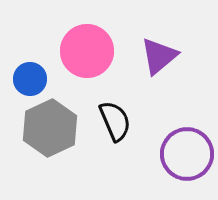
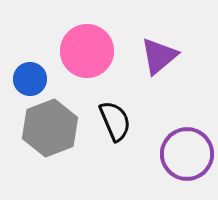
gray hexagon: rotated 4 degrees clockwise
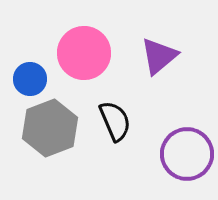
pink circle: moved 3 px left, 2 px down
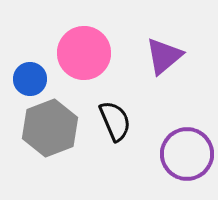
purple triangle: moved 5 px right
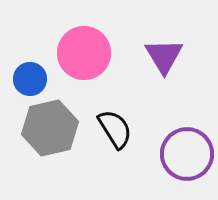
purple triangle: rotated 21 degrees counterclockwise
black semicircle: moved 8 px down; rotated 9 degrees counterclockwise
gray hexagon: rotated 8 degrees clockwise
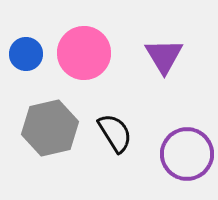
blue circle: moved 4 px left, 25 px up
black semicircle: moved 4 px down
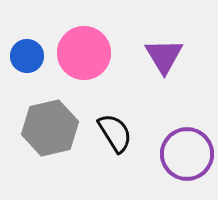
blue circle: moved 1 px right, 2 px down
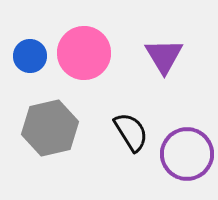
blue circle: moved 3 px right
black semicircle: moved 16 px right, 1 px up
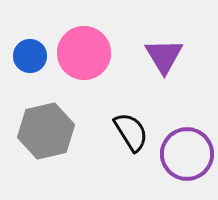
gray hexagon: moved 4 px left, 3 px down
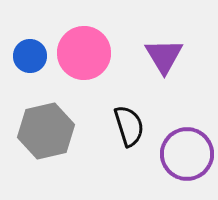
black semicircle: moved 2 px left, 6 px up; rotated 15 degrees clockwise
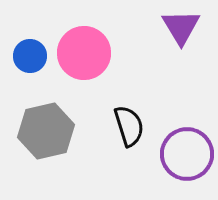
purple triangle: moved 17 px right, 29 px up
